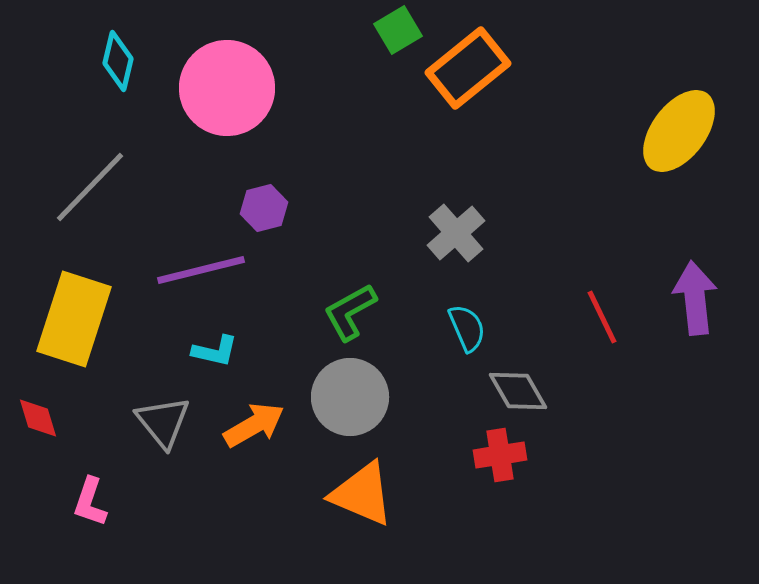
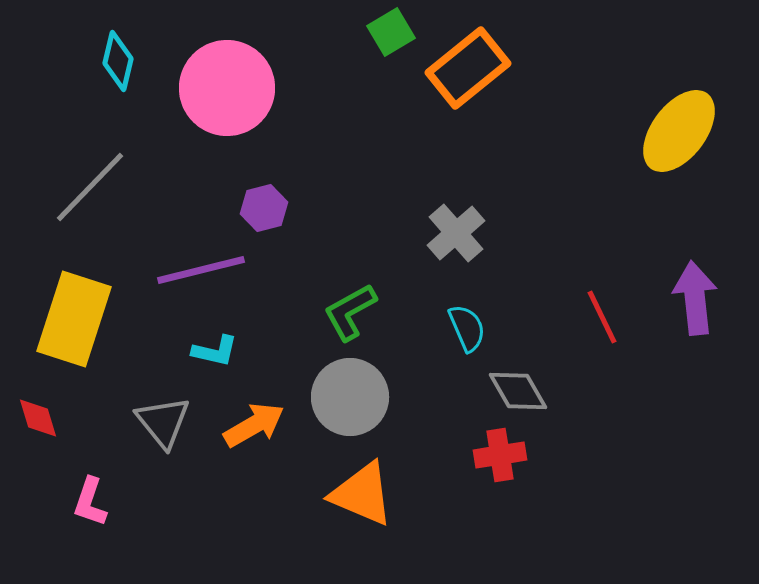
green square: moved 7 px left, 2 px down
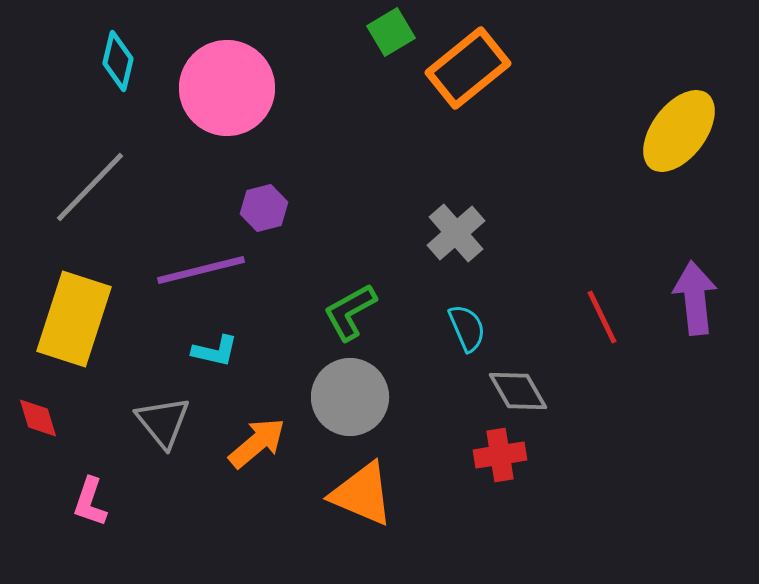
orange arrow: moved 3 px right, 18 px down; rotated 10 degrees counterclockwise
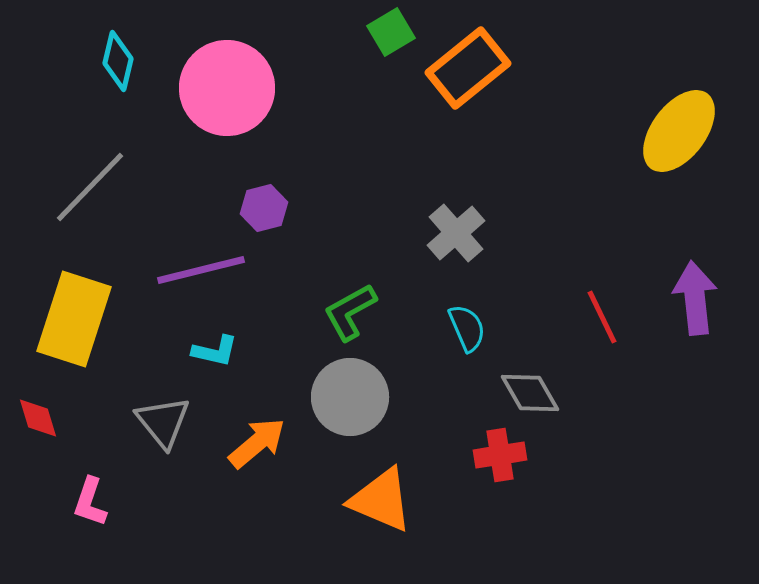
gray diamond: moved 12 px right, 2 px down
orange triangle: moved 19 px right, 6 px down
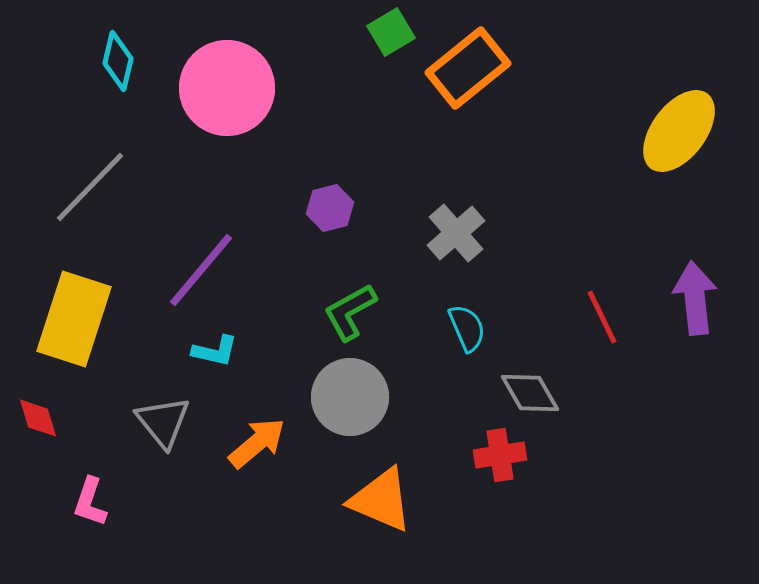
purple hexagon: moved 66 px right
purple line: rotated 36 degrees counterclockwise
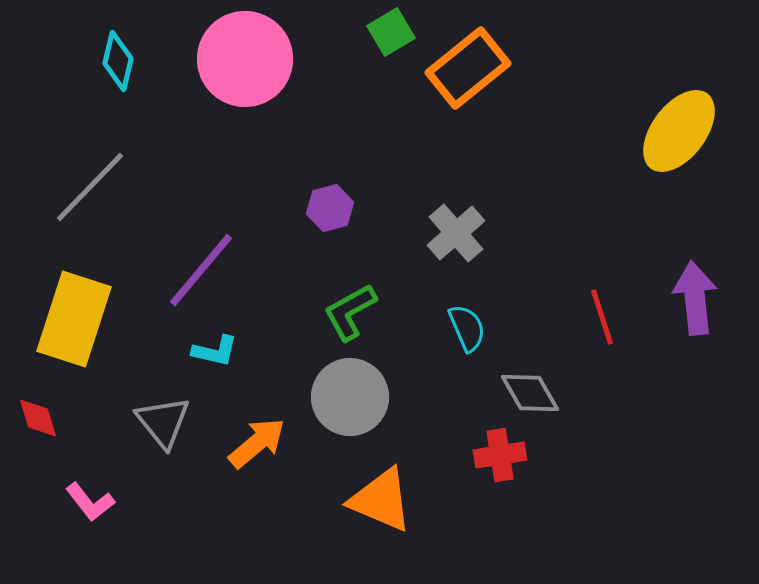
pink circle: moved 18 px right, 29 px up
red line: rotated 8 degrees clockwise
pink L-shape: rotated 57 degrees counterclockwise
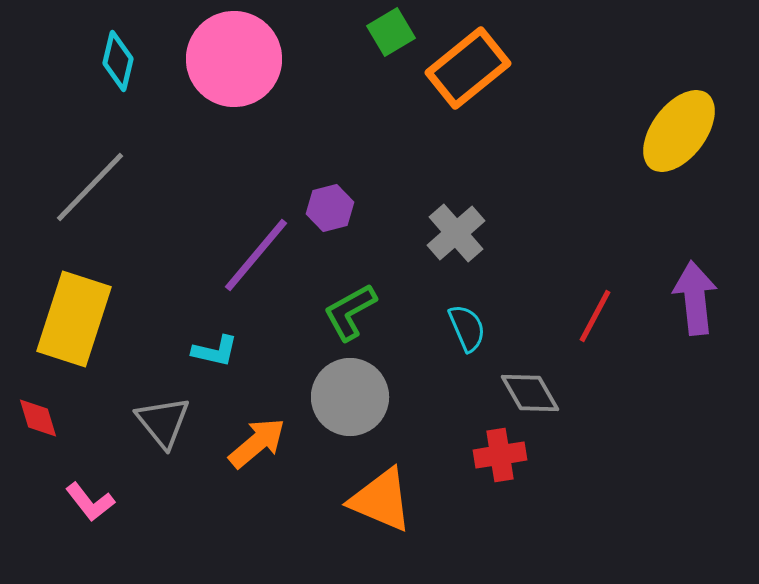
pink circle: moved 11 px left
purple line: moved 55 px right, 15 px up
red line: moved 7 px left, 1 px up; rotated 46 degrees clockwise
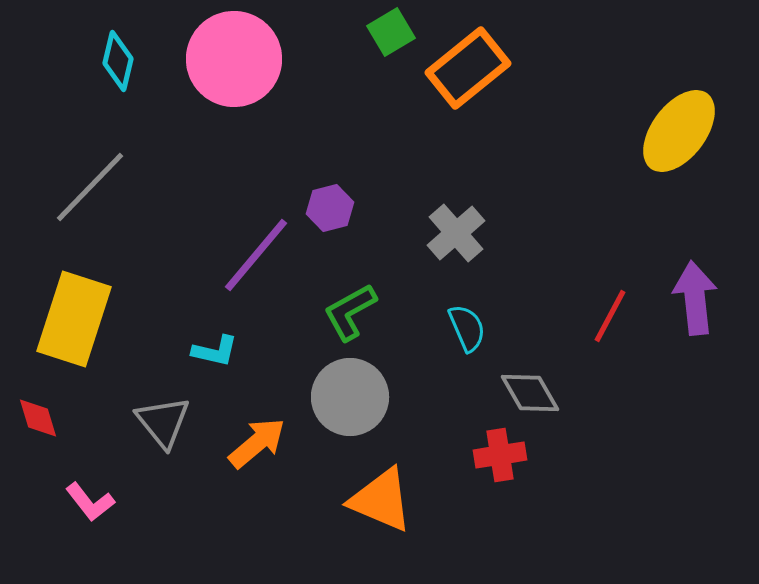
red line: moved 15 px right
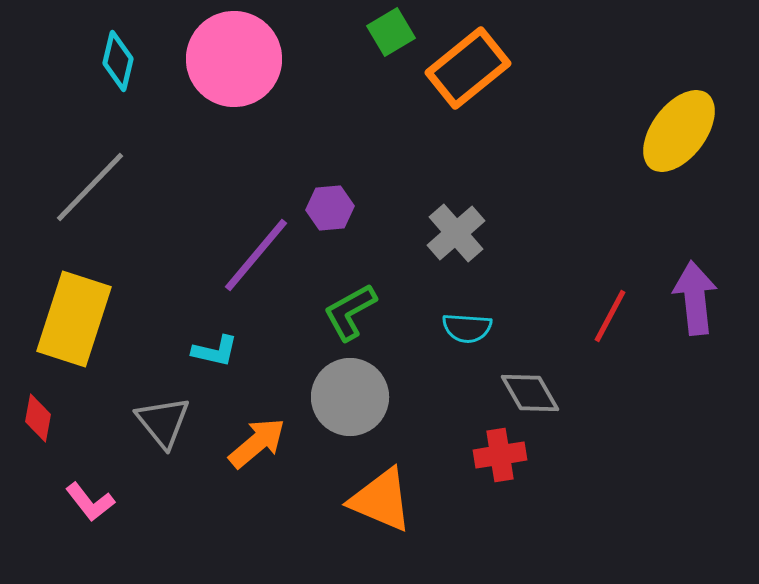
purple hexagon: rotated 9 degrees clockwise
cyan semicircle: rotated 117 degrees clockwise
red diamond: rotated 27 degrees clockwise
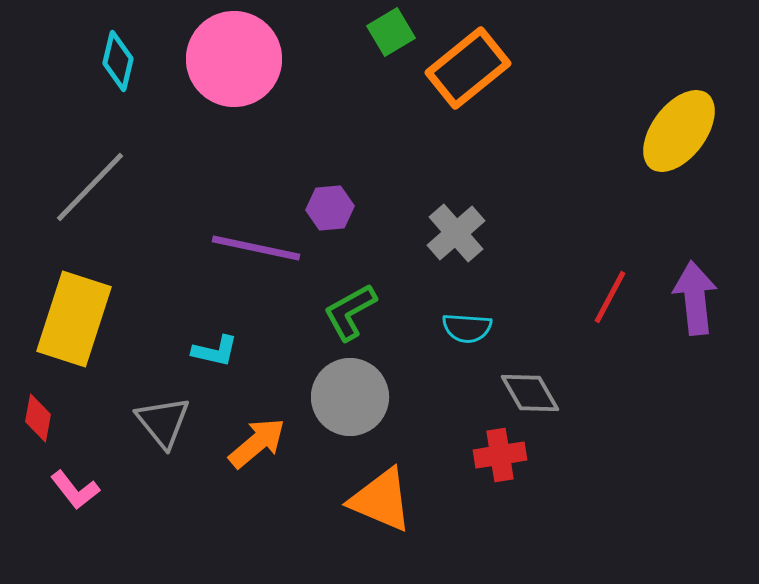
purple line: moved 7 px up; rotated 62 degrees clockwise
red line: moved 19 px up
pink L-shape: moved 15 px left, 12 px up
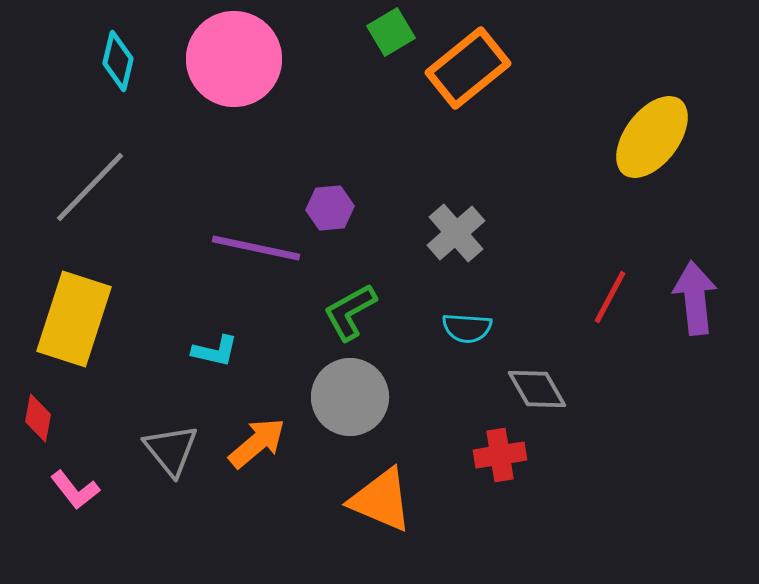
yellow ellipse: moved 27 px left, 6 px down
gray diamond: moved 7 px right, 4 px up
gray triangle: moved 8 px right, 28 px down
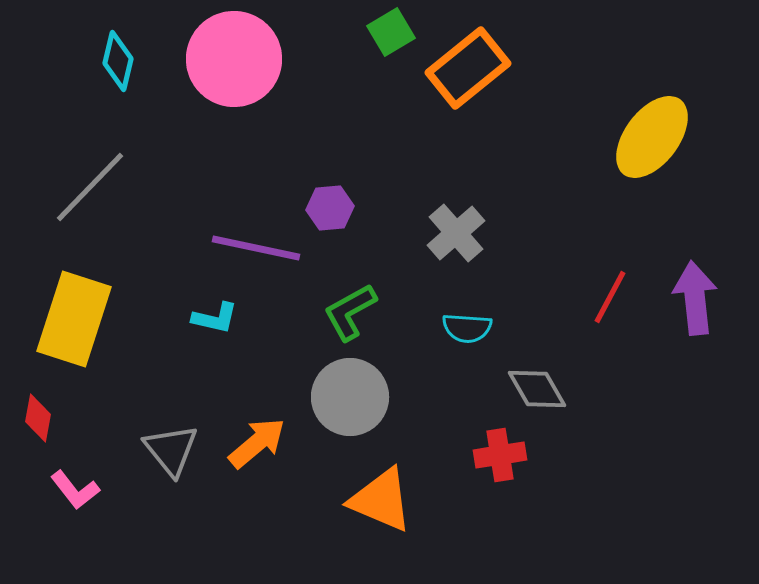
cyan L-shape: moved 33 px up
